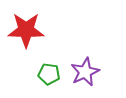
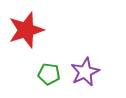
red star: rotated 18 degrees counterclockwise
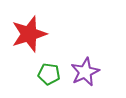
red star: moved 3 px right, 4 px down
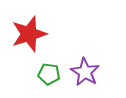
purple star: rotated 16 degrees counterclockwise
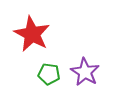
red star: moved 3 px right; rotated 27 degrees counterclockwise
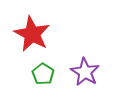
green pentagon: moved 6 px left; rotated 25 degrees clockwise
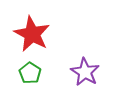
green pentagon: moved 13 px left, 1 px up
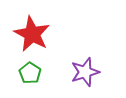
purple star: rotated 24 degrees clockwise
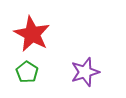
green pentagon: moved 3 px left, 1 px up
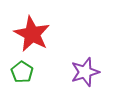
green pentagon: moved 5 px left
